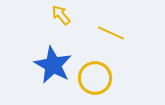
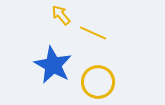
yellow line: moved 18 px left
yellow circle: moved 3 px right, 4 px down
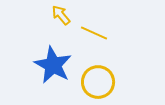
yellow line: moved 1 px right
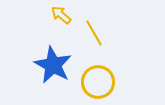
yellow arrow: rotated 10 degrees counterclockwise
yellow line: rotated 36 degrees clockwise
